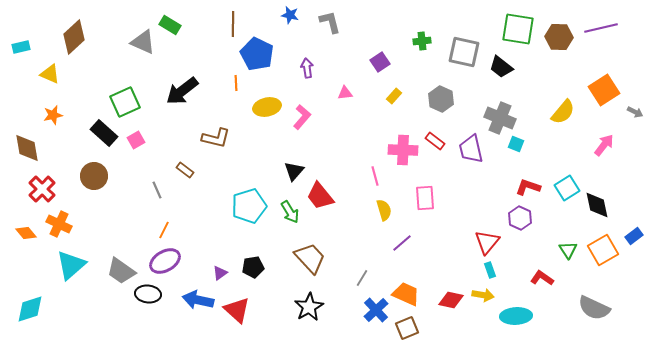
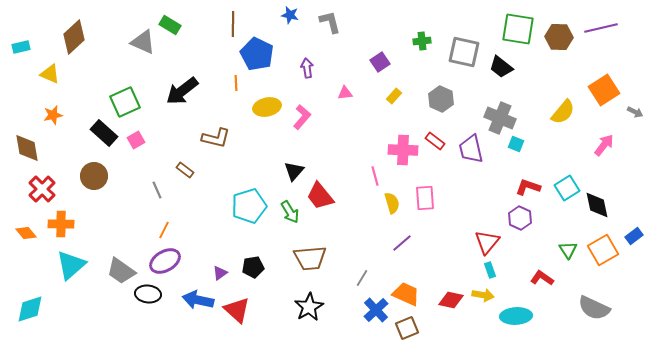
yellow semicircle at (384, 210): moved 8 px right, 7 px up
orange cross at (59, 224): moved 2 px right; rotated 25 degrees counterclockwise
brown trapezoid at (310, 258): rotated 128 degrees clockwise
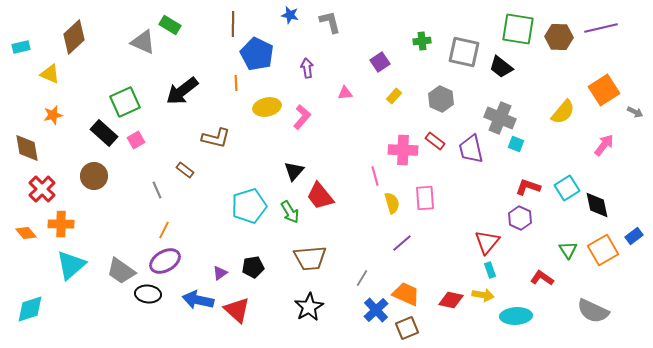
gray semicircle at (594, 308): moved 1 px left, 3 px down
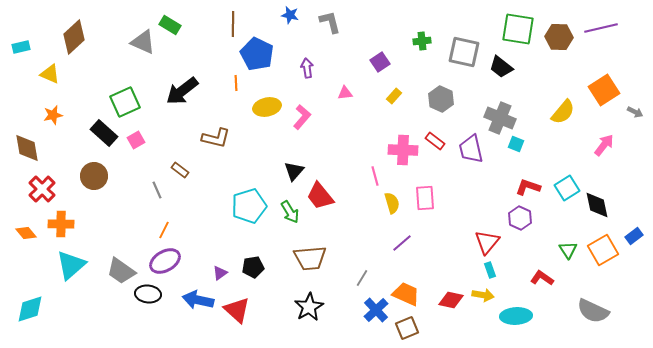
brown rectangle at (185, 170): moved 5 px left
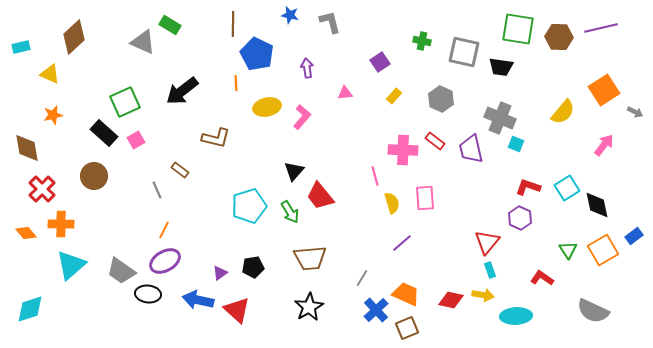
green cross at (422, 41): rotated 18 degrees clockwise
black trapezoid at (501, 67): rotated 30 degrees counterclockwise
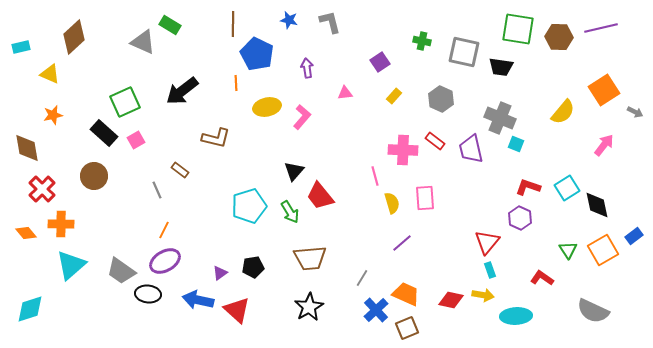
blue star at (290, 15): moved 1 px left, 5 px down
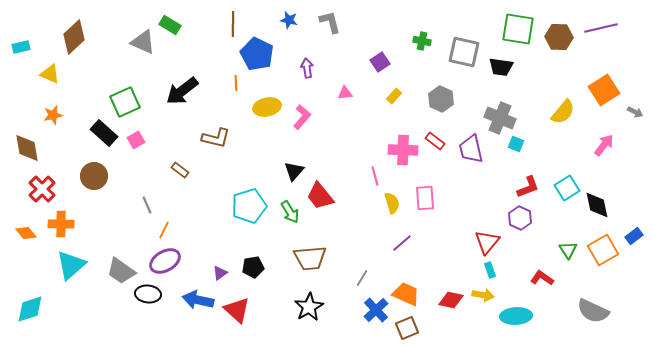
red L-shape at (528, 187): rotated 140 degrees clockwise
gray line at (157, 190): moved 10 px left, 15 px down
